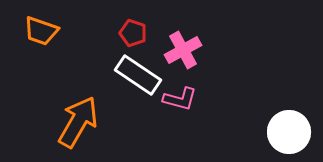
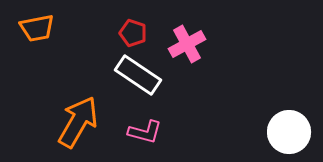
orange trapezoid: moved 4 px left, 3 px up; rotated 30 degrees counterclockwise
pink cross: moved 4 px right, 6 px up
pink L-shape: moved 35 px left, 33 px down
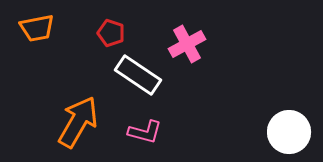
red pentagon: moved 22 px left
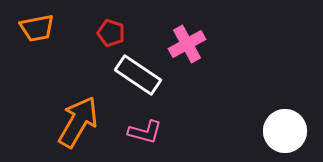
white circle: moved 4 px left, 1 px up
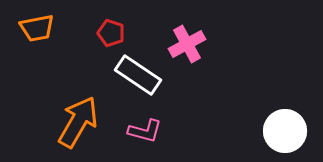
pink L-shape: moved 1 px up
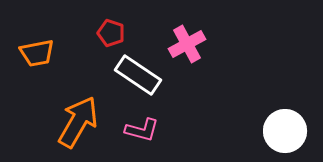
orange trapezoid: moved 25 px down
pink L-shape: moved 3 px left, 1 px up
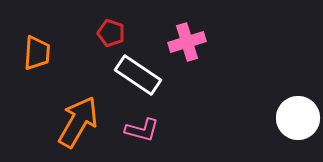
pink cross: moved 2 px up; rotated 12 degrees clockwise
orange trapezoid: rotated 75 degrees counterclockwise
white circle: moved 13 px right, 13 px up
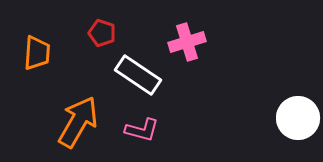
red pentagon: moved 9 px left
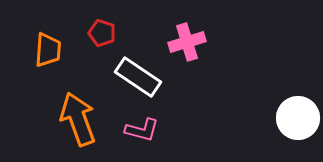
orange trapezoid: moved 11 px right, 3 px up
white rectangle: moved 2 px down
orange arrow: moved 3 px up; rotated 50 degrees counterclockwise
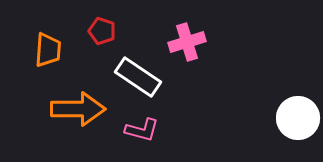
red pentagon: moved 2 px up
orange arrow: moved 10 px up; rotated 110 degrees clockwise
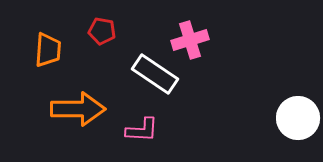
red pentagon: rotated 8 degrees counterclockwise
pink cross: moved 3 px right, 2 px up
white rectangle: moved 17 px right, 3 px up
pink L-shape: rotated 12 degrees counterclockwise
